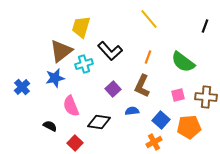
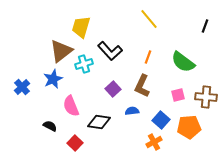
blue star: moved 2 px left, 1 px down; rotated 12 degrees counterclockwise
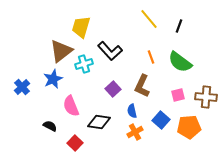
black line: moved 26 px left
orange line: moved 3 px right; rotated 40 degrees counterclockwise
green semicircle: moved 3 px left
blue semicircle: rotated 96 degrees counterclockwise
orange cross: moved 19 px left, 10 px up
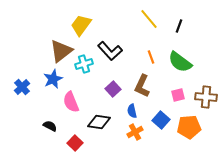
yellow trapezoid: moved 2 px up; rotated 20 degrees clockwise
pink semicircle: moved 4 px up
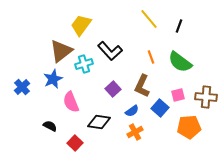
blue semicircle: rotated 112 degrees counterclockwise
blue square: moved 1 px left, 12 px up
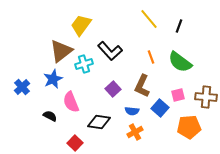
blue semicircle: rotated 40 degrees clockwise
black semicircle: moved 10 px up
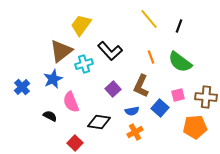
brown L-shape: moved 1 px left
blue semicircle: rotated 16 degrees counterclockwise
orange pentagon: moved 6 px right
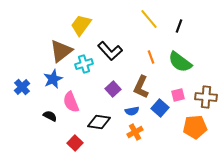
brown L-shape: moved 1 px down
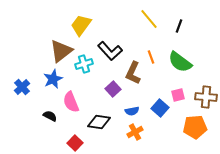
brown L-shape: moved 8 px left, 14 px up
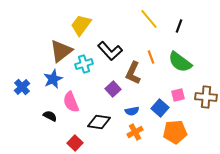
orange pentagon: moved 20 px left, 5 px down
